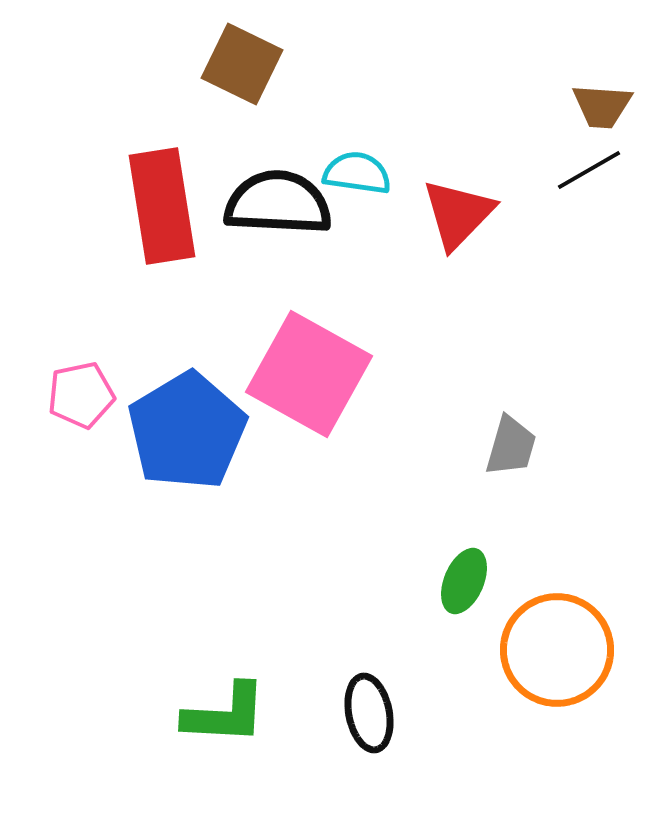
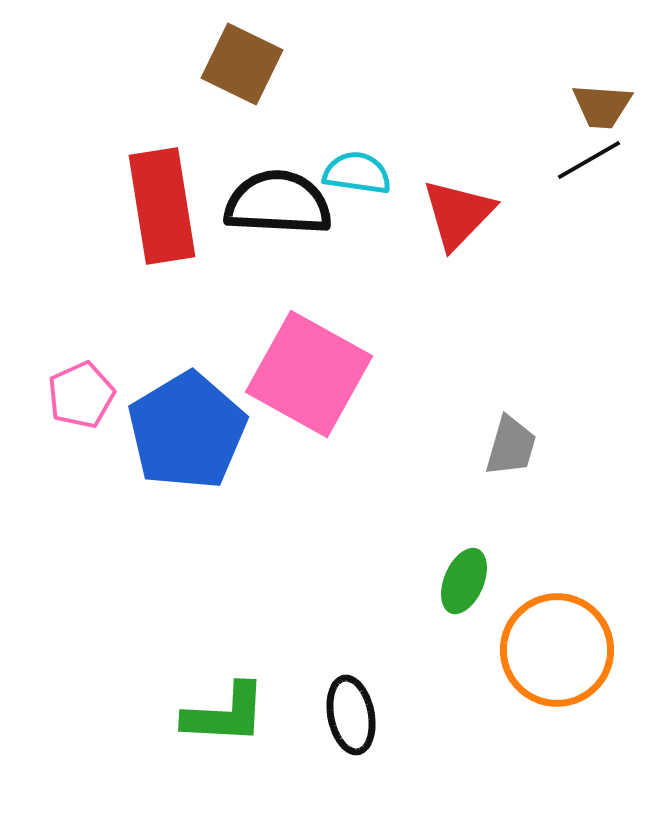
black line: moved 10 px up
pink pentagon: rotated 12 degrees counterclockwise
black ellipse: moved 18 px left, 2 px down
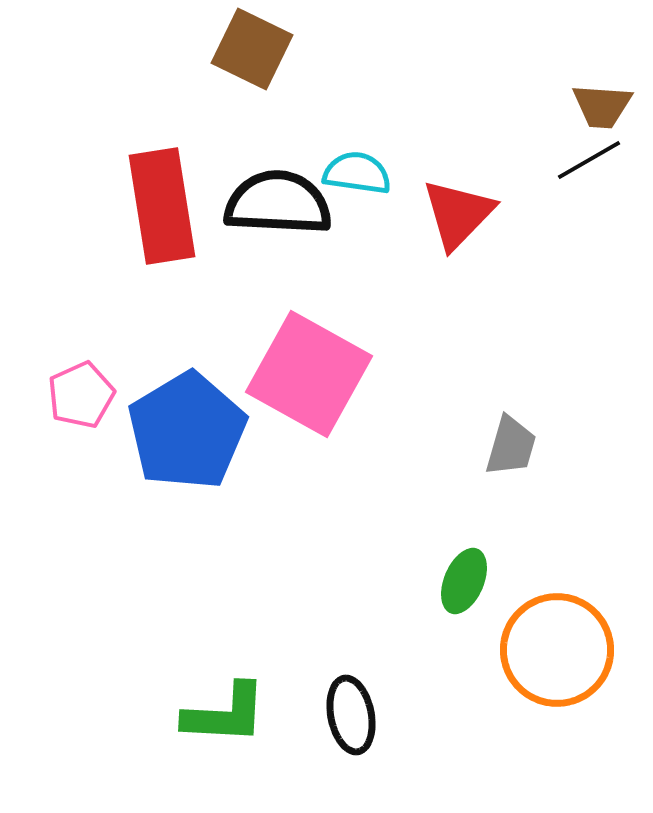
brown square: moved 10 px right, 15 px up
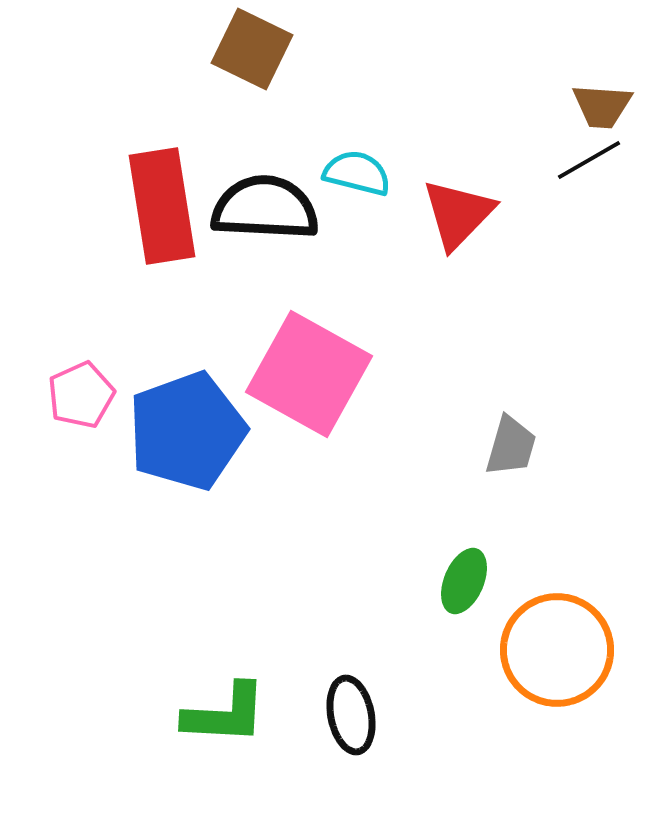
cyan semicircle: rotated 6 degrees clockwise
black semicircle: moved 13 px left, 5 px down
blue pentagon: rotated 11 degrees clockwise
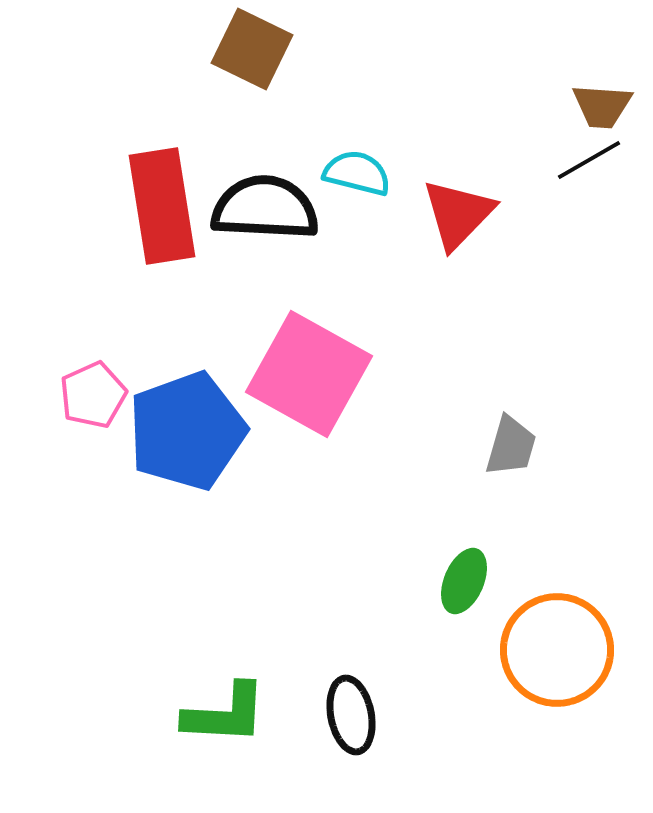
pink pentagon: moved 12 px right
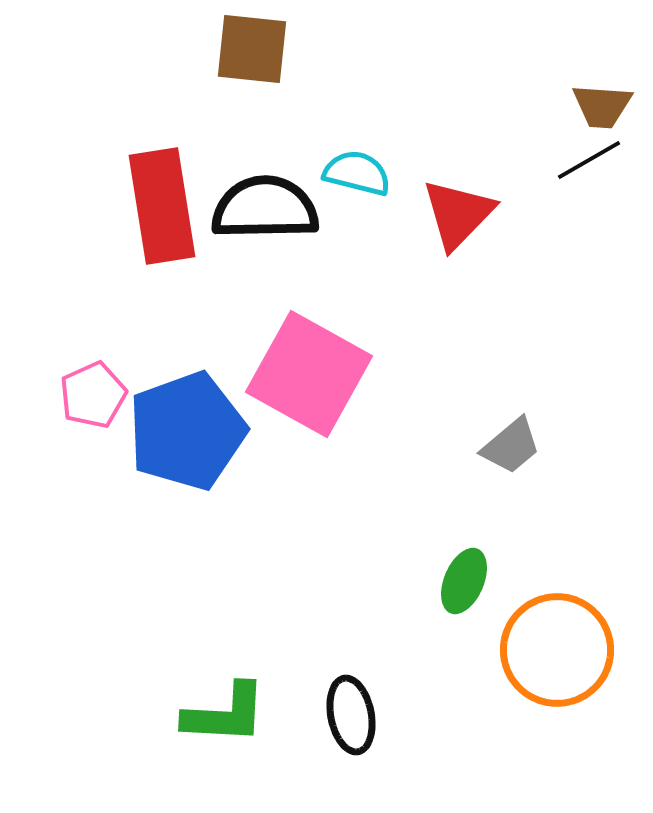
brown square: rotated 20 degrees counterclockwise
black semicircle: rotated 4 degrees counterclockwise
gray trapezoid: rotated 34 degrees clockwise
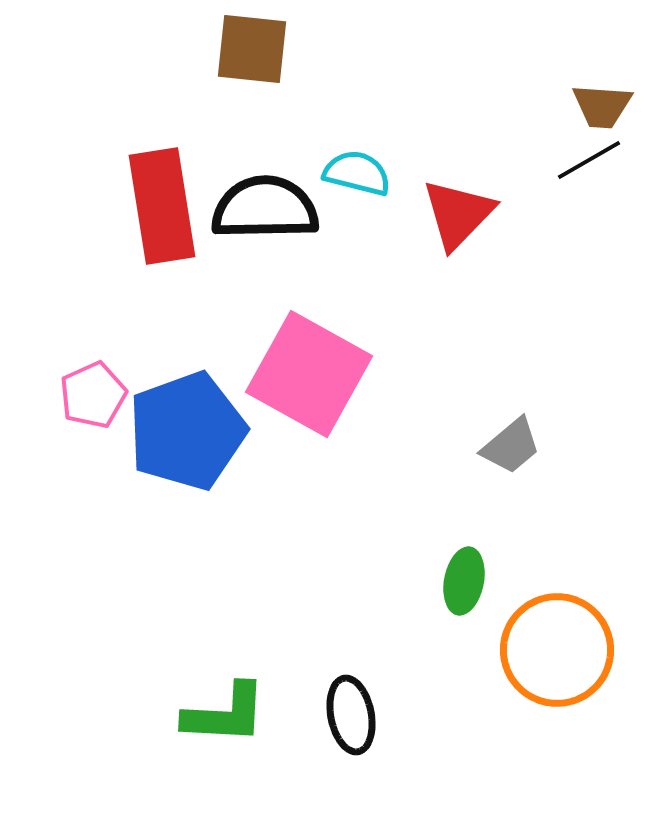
green ellipse: rotated 12 degrees counterclockwise
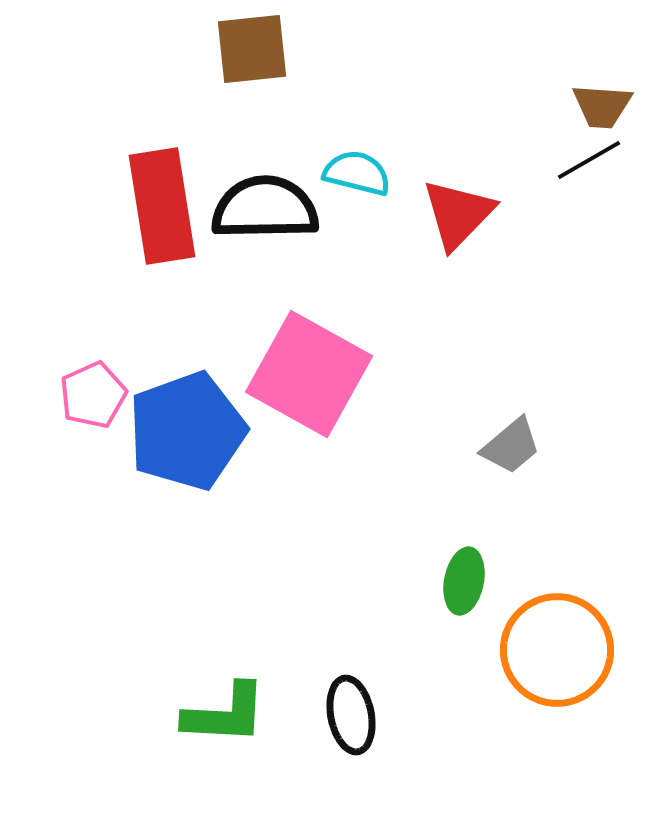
brown square: rotated 12 degrees counterclockwise
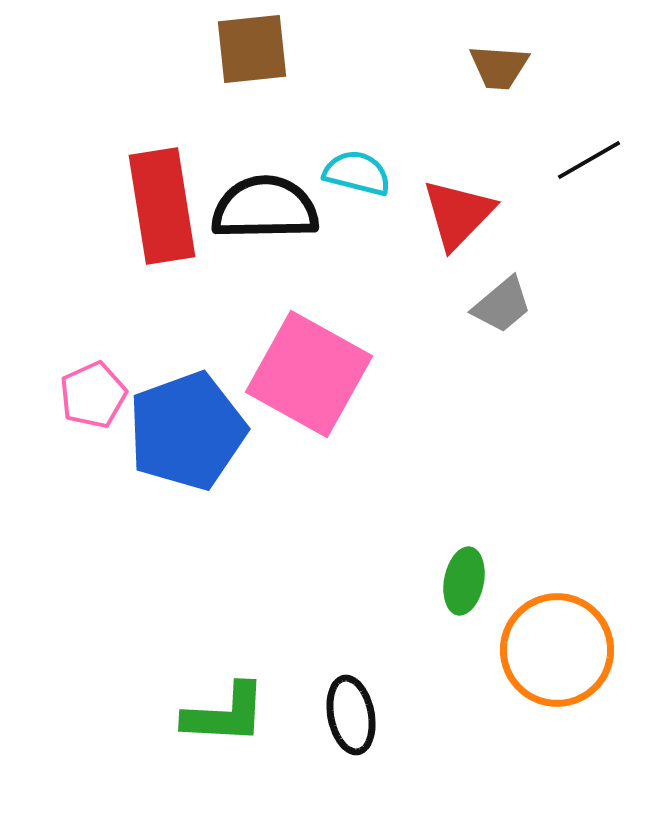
brown trapezoid: moved 103 px left, 39 px up
gray trapezoid: moved 9 px left, 141 px up
